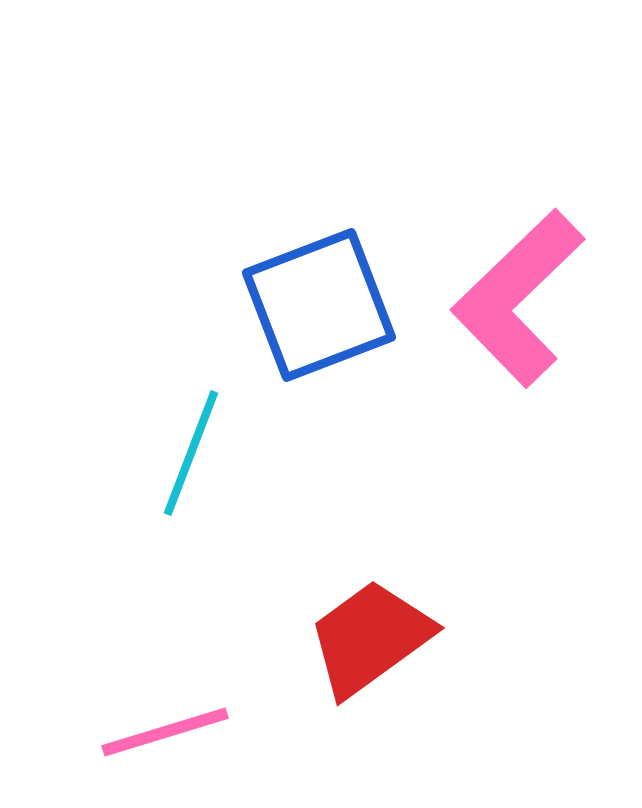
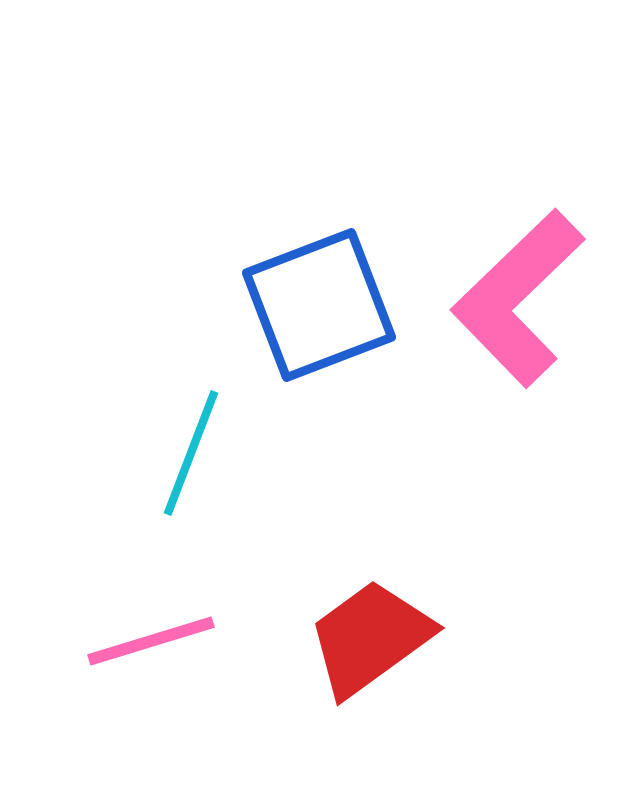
pink line: moved 14 px left, 91 px up
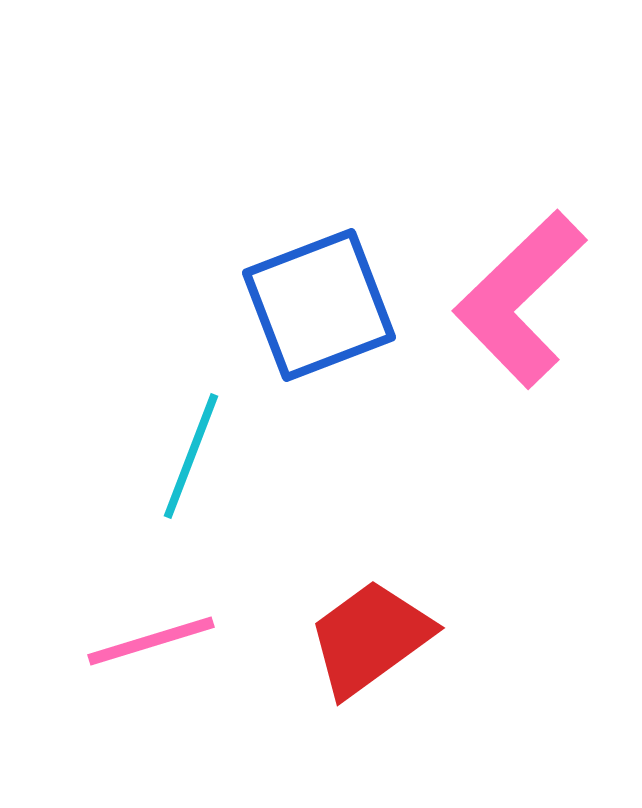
pink L-shape: moved 2 px right, 1 px down
cyan line: moved 3 px down
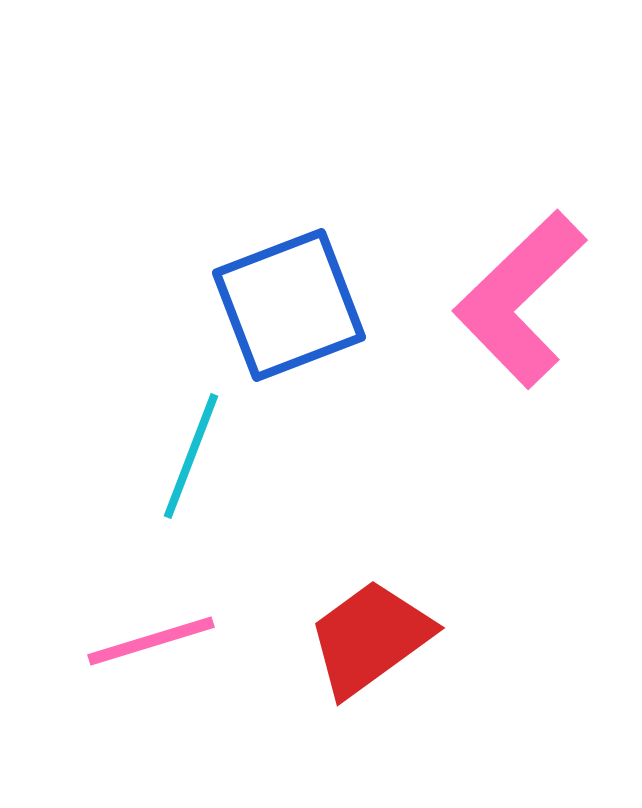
blue square: moved 30 px left
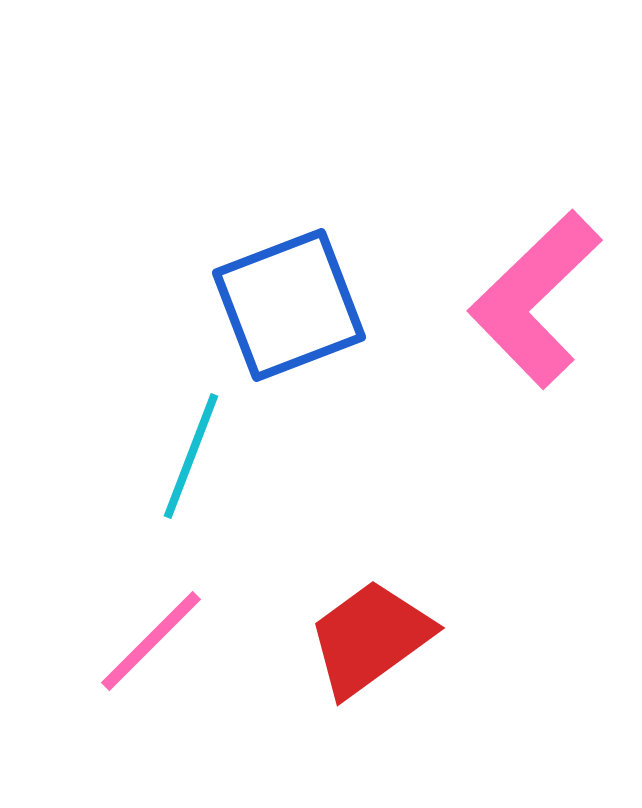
pink L-shape: moved 15 px right
pink line: rotated 28 degrees counterclockwise
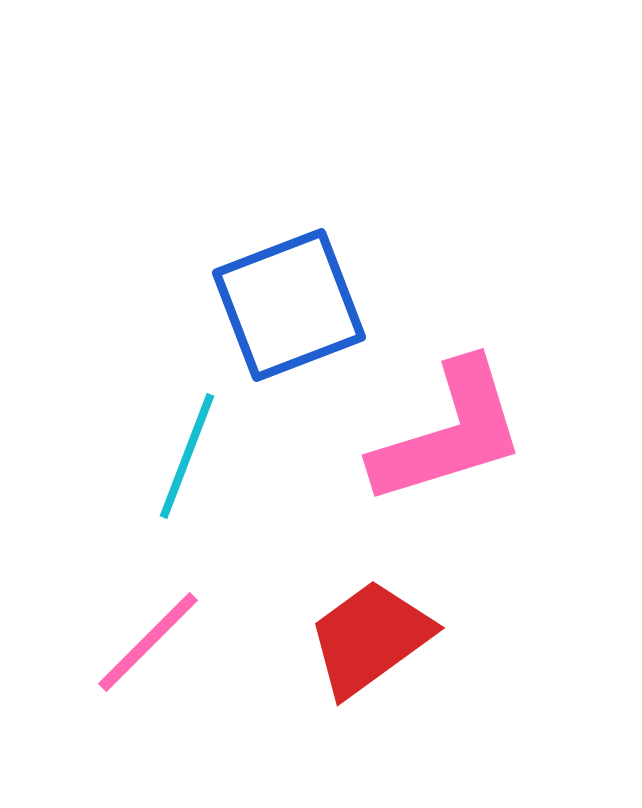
pink L-shape: moved 86 px left, 134 px down; rotated 153 degrees counterclockwise
cyan line: moved 4 px left
pink line: moved 3 px left, 1 px down
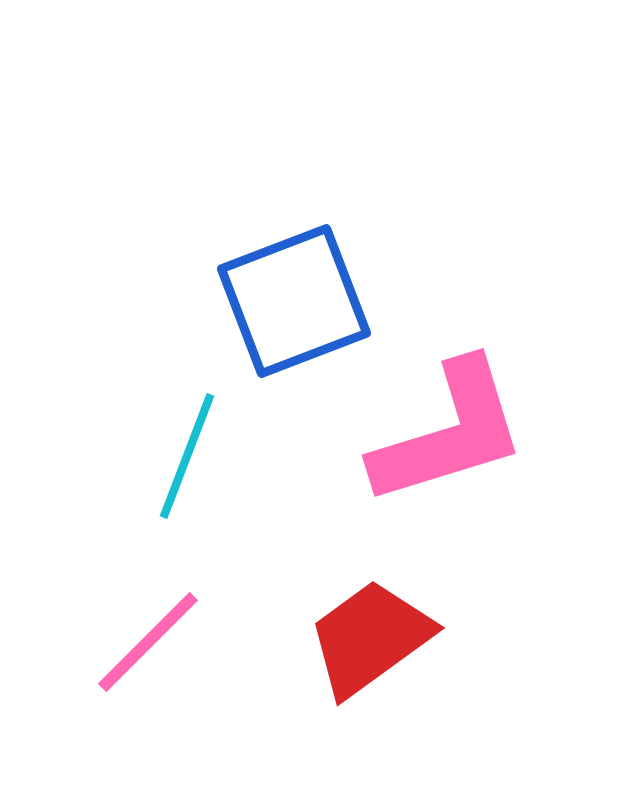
blue square: moved 5 px right, 4 px up
